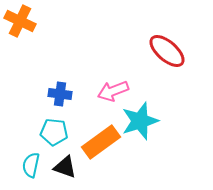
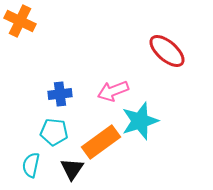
blue cross: rotated 15 degrees counterclockwise
black triangle: moved 7 px right, 2 px down; rotated 45 degrees clockwise
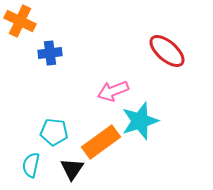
blue cross: moved 10 px left, 41 px up
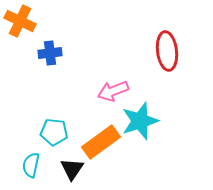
red ellipse: rotated 42 degrees clockwise
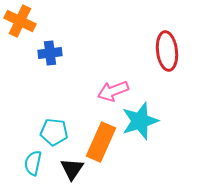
orange rectangle: rotated 30 degrees counterclockwise
cyan semicircle: moved 2 px right, 2 px up
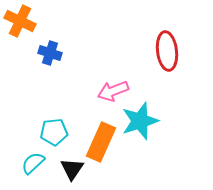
blue cross: rotated 25 degrees clockwise
cyan pentagon: rotated 12 degrees counterclockwise
cyan semicircle: rotated 35 degrees clockwise
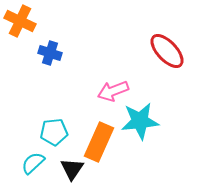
red ellipse: rotated 36 degrees counterclockwise
cyan star: rotated 12 degrees clockwise
orange rectangle: moved 2 px left
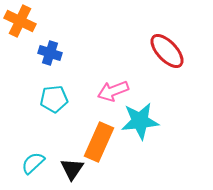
cyan pentagon: moved 33 px up
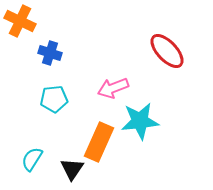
pink arrow: moved 3 px up
cyan semicircle: moved 1 px left, 4 px up; rotated 15 degrees counterclockwise
